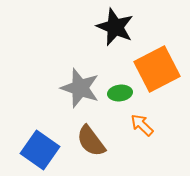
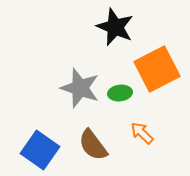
orange arrow: moved 8 px down
brown semicircle: moved 2 px right, 4 px down
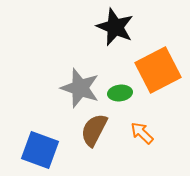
orange square: moved 1 px right, 1 px down
brown semicircle: moved 1 px right, 15 px up; rotated 64 degrees clockwise
blue square: rotated 15 degrees counterclockwise
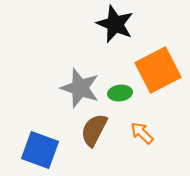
black star: moved 3 px up
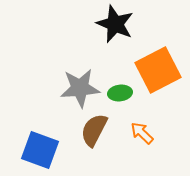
gray star: rotated 24 degrees counterclockwise
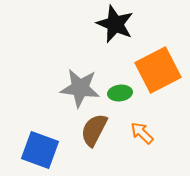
gray star: rotated 12 degrees clockwise
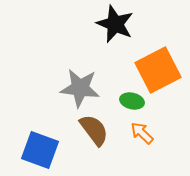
green ellipse: moved 12 px right, 8 px down; rotated 20 degrees clockwise
brown semicircle: rotated 116 degrees clockwise
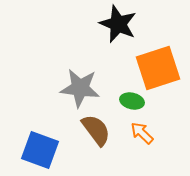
black star: moved 3 px right
orange square: moved 2 px up; rotated 9 degrees clockwise
brown semicircle: moved 2 px right
